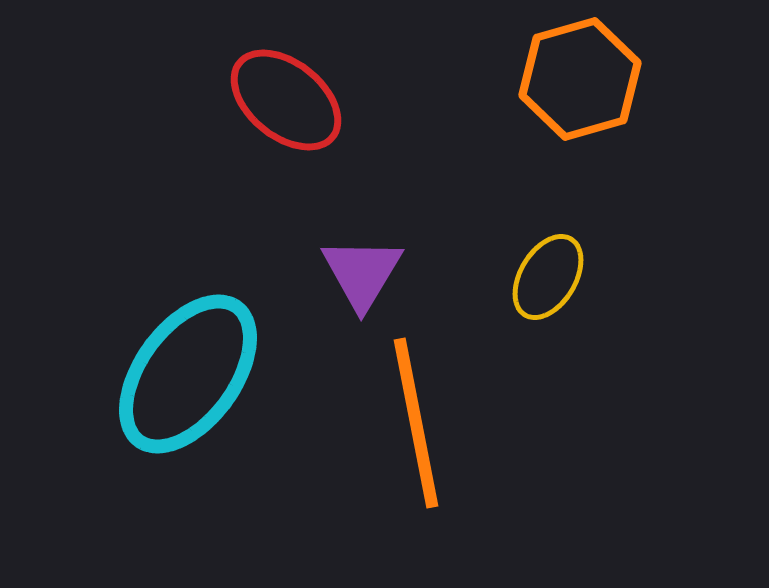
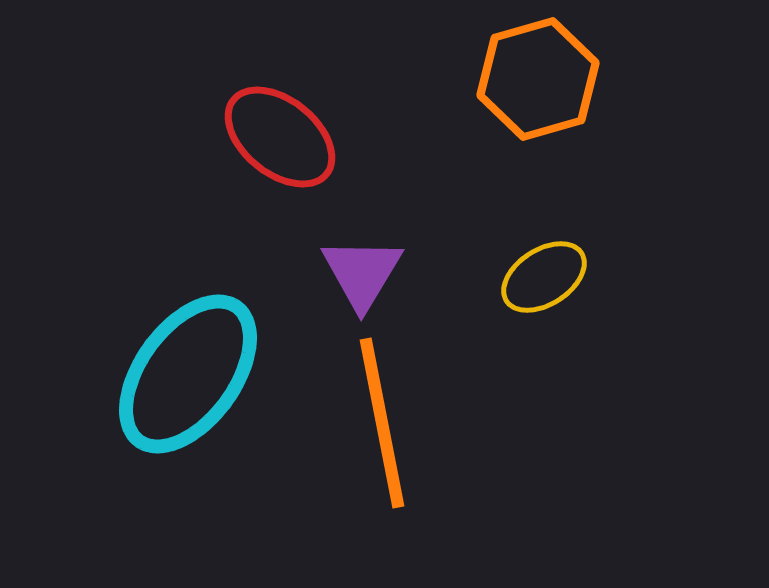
orange hexagon: moved 42 px left
red ellipse: moved 6 px left, 37 px down
yellow ellipse: moved 4 px left; rotated 26 degrees clockwise
orange line: moved 34 px left
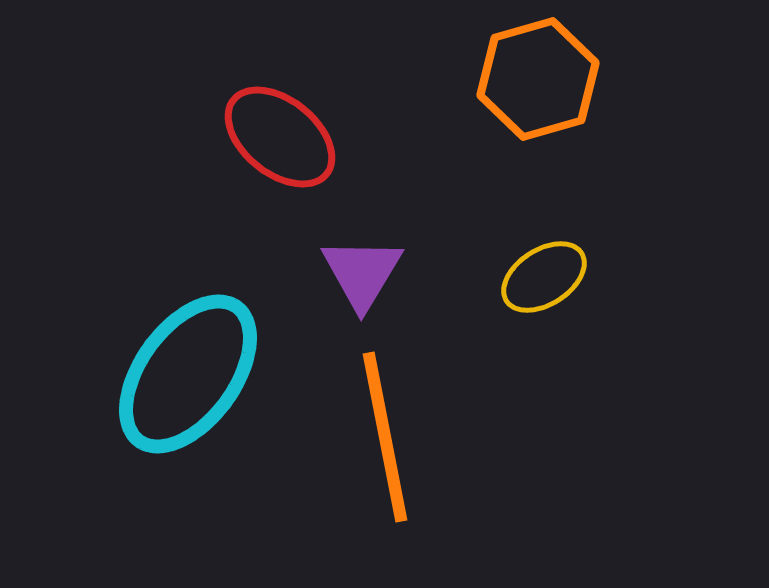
orange line: moved 3 px right, 14 px down
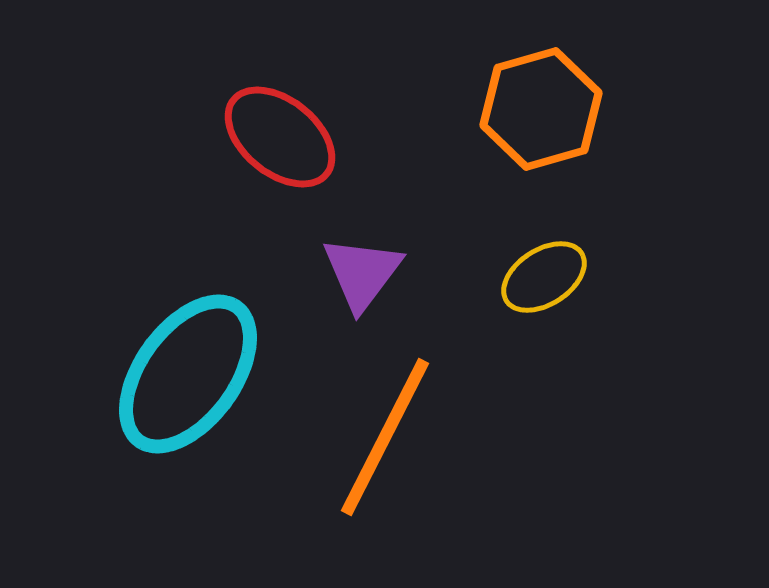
orange hexagon: moved 3 px right, 30 px down
purple triangle: rotated 6 degrees clockwise
orange line: rotated 38 degrees clockwise
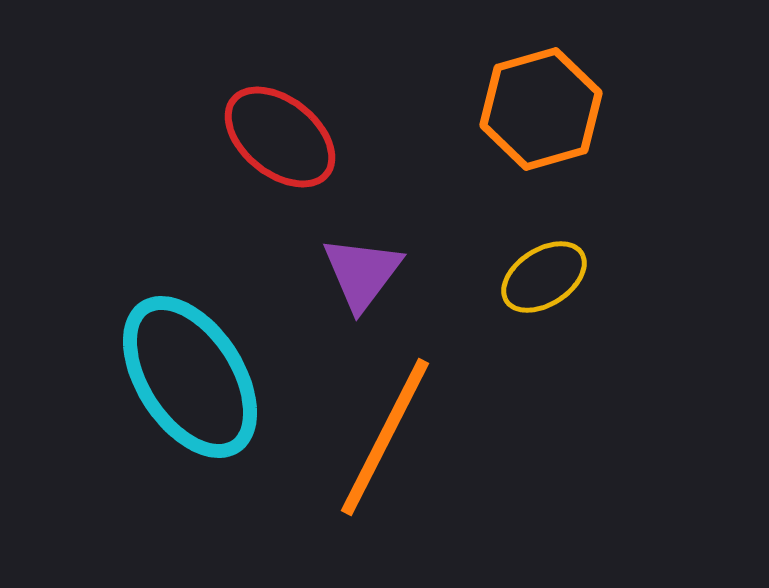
cyan ellipse: moved 2 px right, 3 px down; rotated 69 degrees counterclockwise
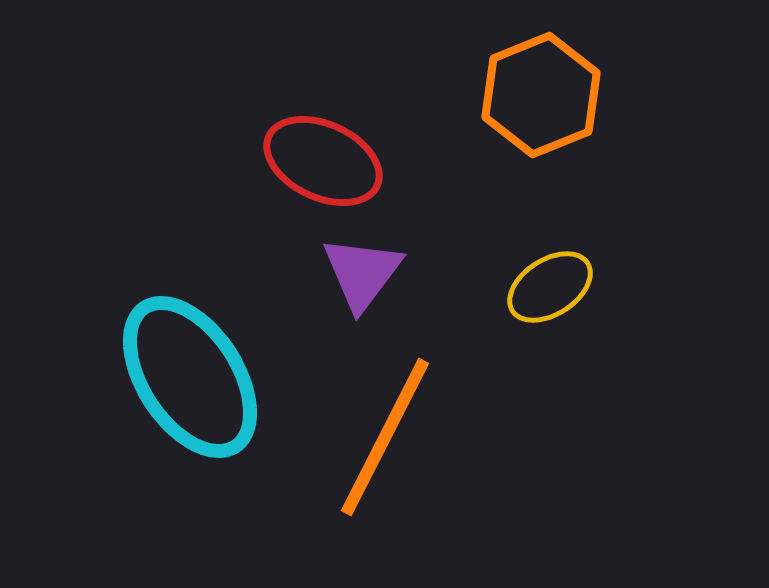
orange hexagon: moved 14 px up; rotated 6 degrees counterclockwise
red ellipse: moved 43 px right, 24 px down; rotated 14 degrees counterclockwise
yellow ellipse: moved 6 px right, 10 px down
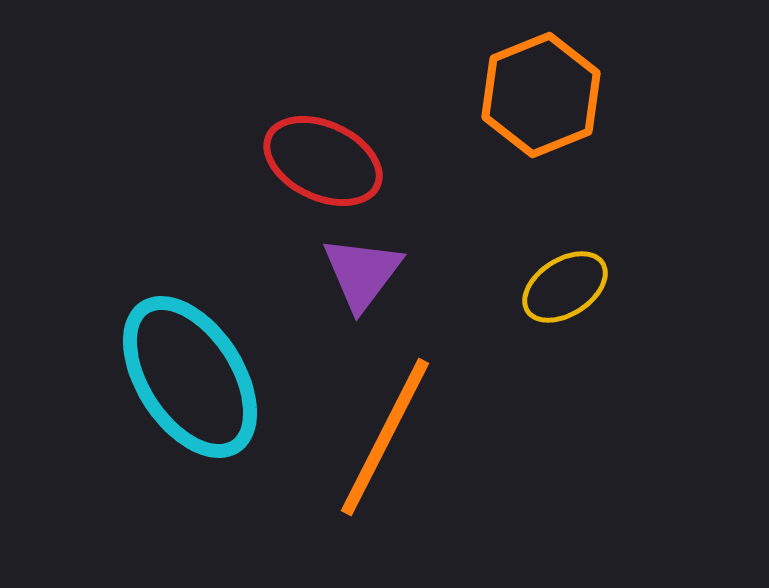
yellow ellipse: moved 15 px right
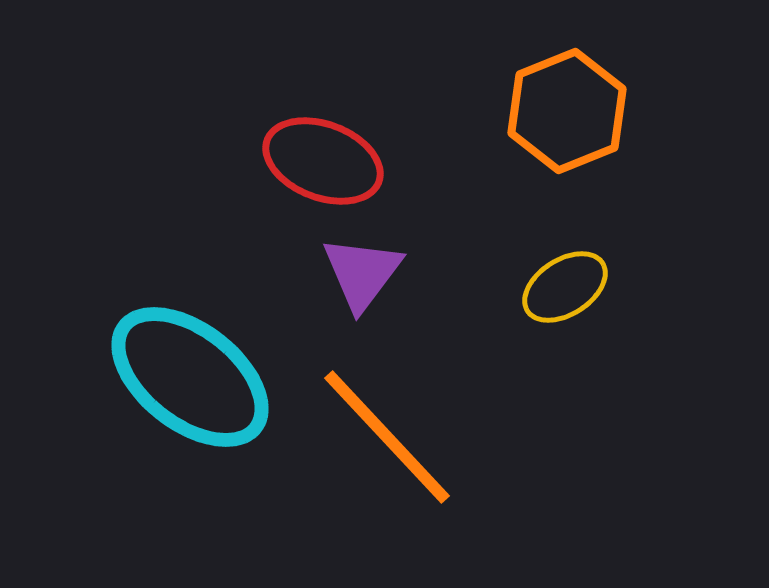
orange hexagon: moved 26 px right, 16 px down
red ellipse: rotated 4 degrees counterclockwise
cyan ellipse: rotated 19 degrees counterclockwise
orange line: moved 2 px right; rotated 70 degrees counterclockwise
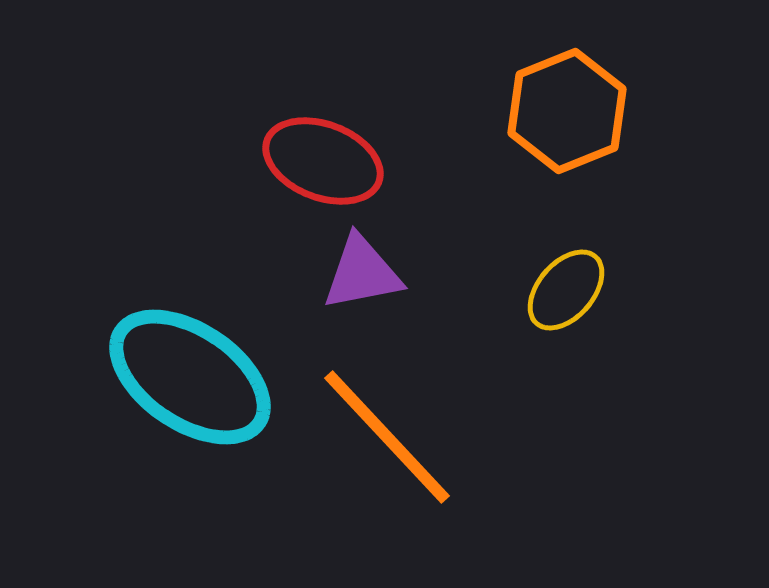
purple triangle: rotated 42 degrees clockwise
yellow ellipse: moved 1 px right, 3 px down; rotated 16 degrees counterclockwise
cyan ellipse: rotated 4 degrees counterclockwise
